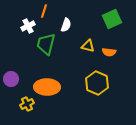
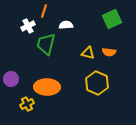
white semicircle: rotated 112 degrees counterclockwise
yellow triangle: moved 7 px down
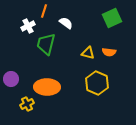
green square: moved 1 px up
white semicircle: moved 2 px up; rotated 40 degrees clockwise
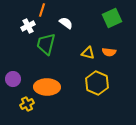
orange line: moved 2 px left, 1 px up
purple circle: moved 2 px right
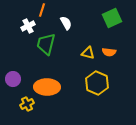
white semicircle: rotated 24 degrees clockwise
